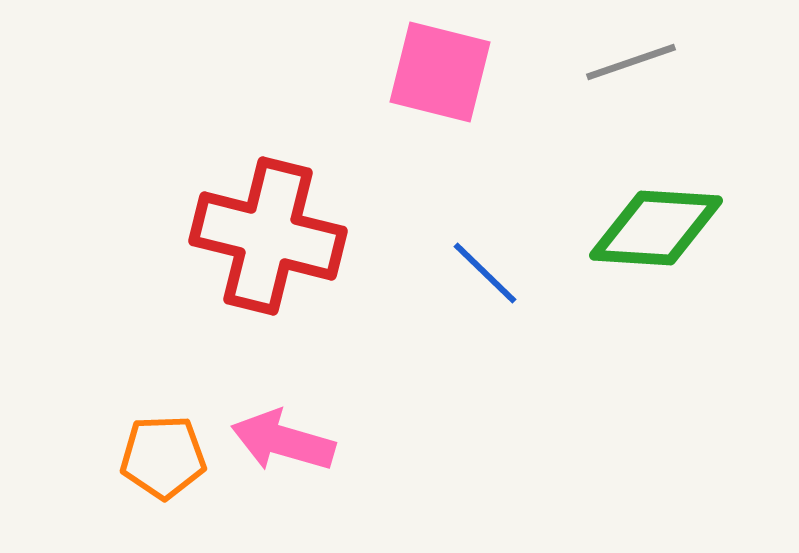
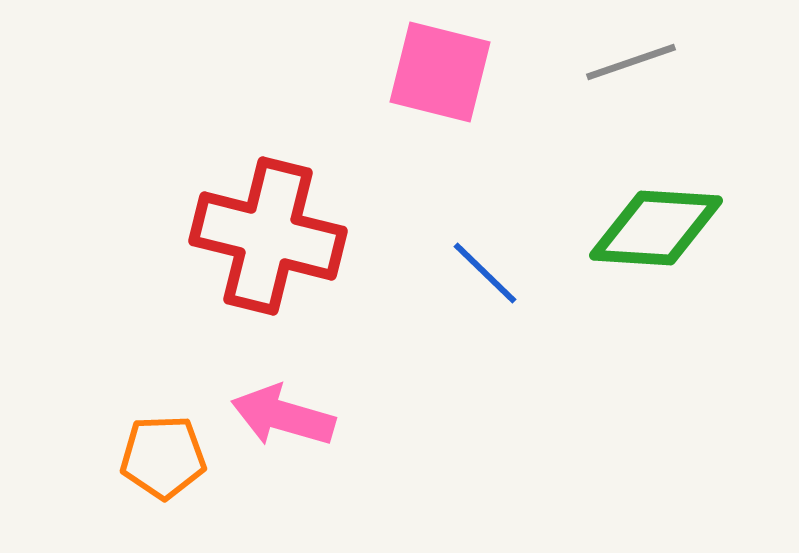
pink arrow: moved 25 px up
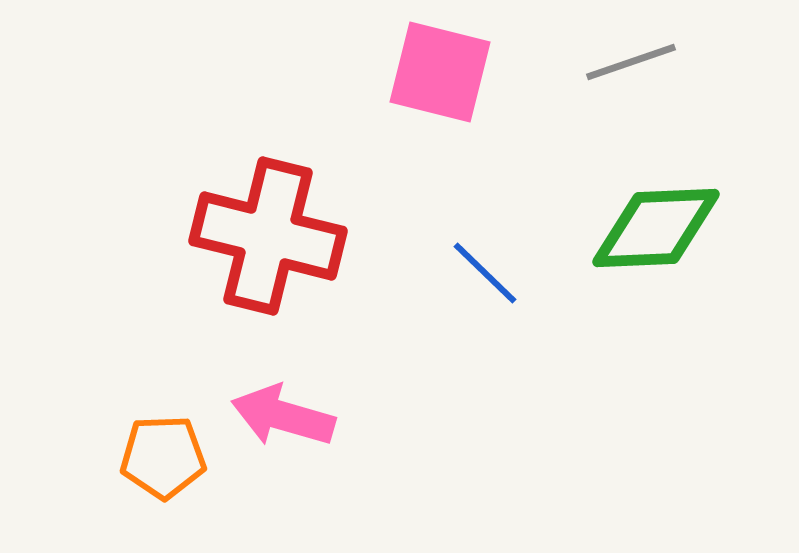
green diamond: rotated 6 degrees counterclockwise
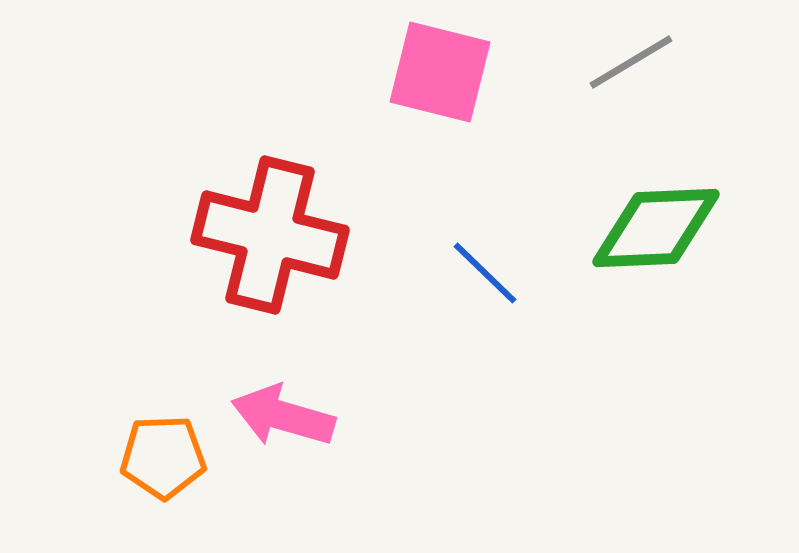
gray line: rotated 12 degrees counterclockwise
red cross: moved 2 px right, 1 px up
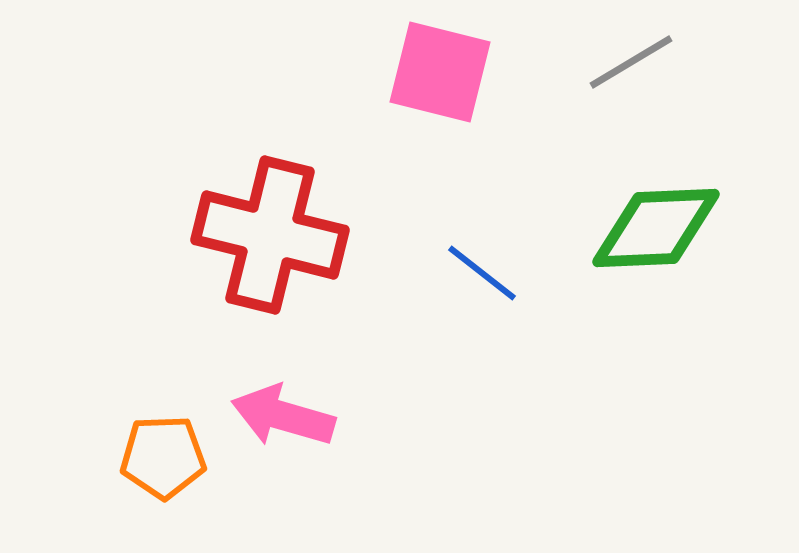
blue line: moved 3 px left; rotated 6 degrees counterclockwise
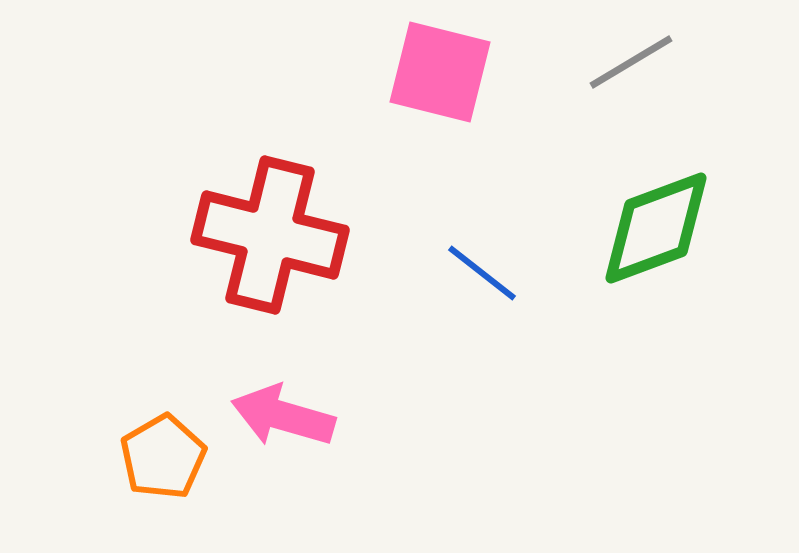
green diamond: rotated 18 degrees counterclockwise
orange pentagon: rotated 28 degrees counterclockwise
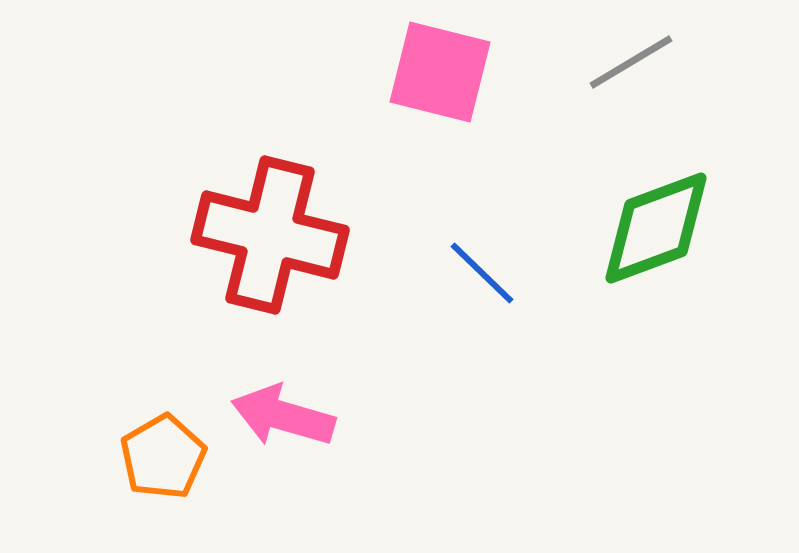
blue line: rotated 6 degrees clockwise
